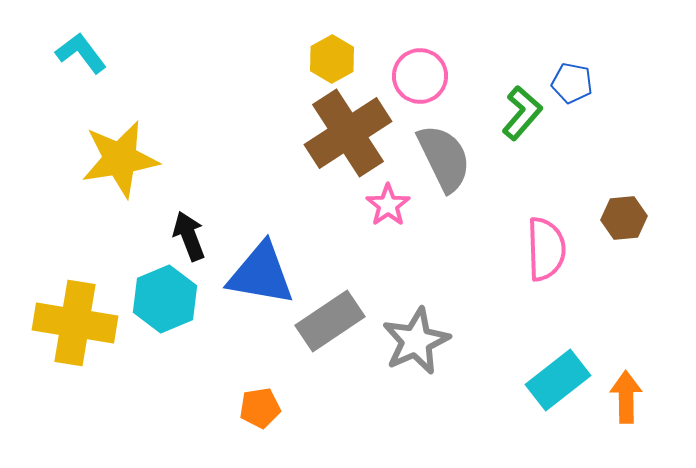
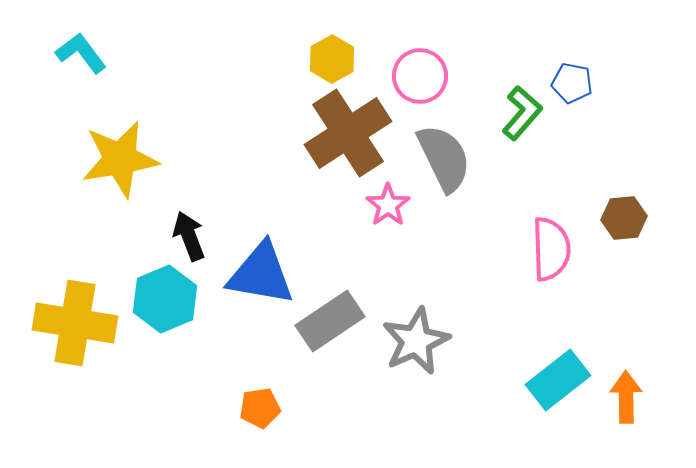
pink semicircle: moved 5 px right
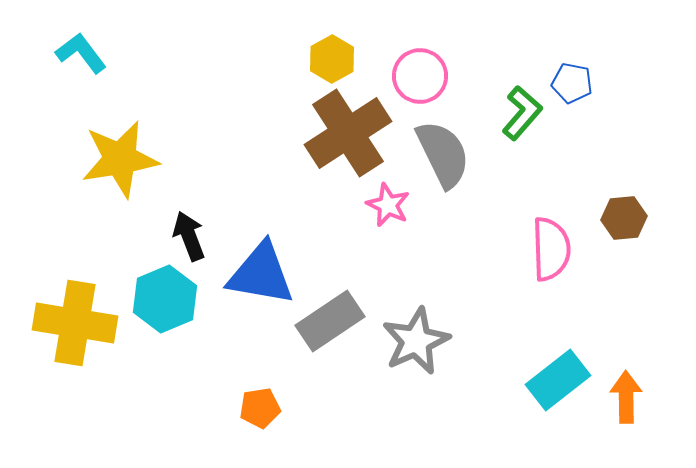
gray semicircle: moved 1 px left, 4 px up
pink star: rotated 12 degrees counterclockwise
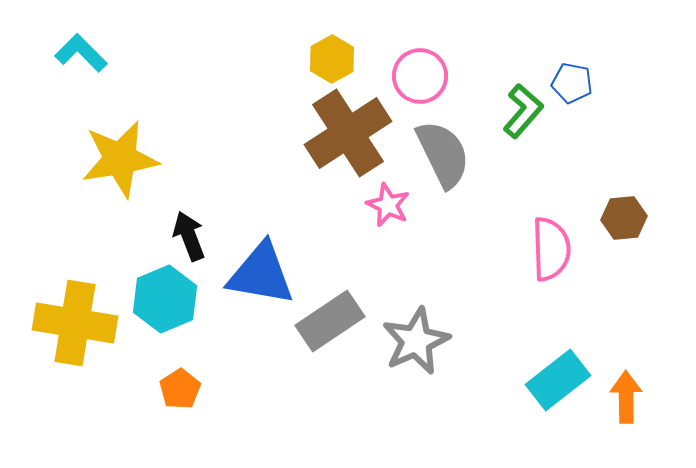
cyan L-shape: rotated 8 degrees counterclockwise
green L-shape: moved 1 px right, 2 px up
orange pentagon: moved 80 px left, 19 px up; rotated 24 degrees counterclockwise
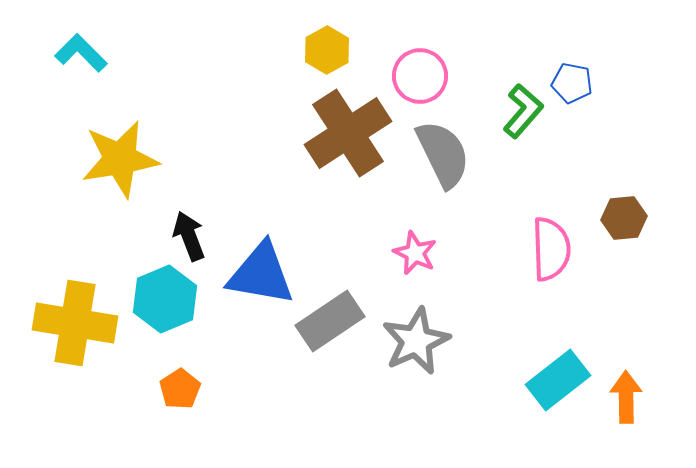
yellow hexagon: moved 5 px left, 9 px up
pink star: moved 27 px right, 48 px down
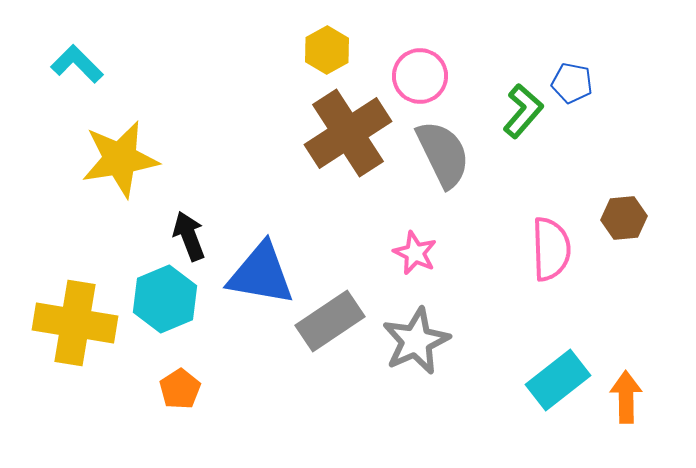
cyan L-shape: moved 4 px left, 11 px down
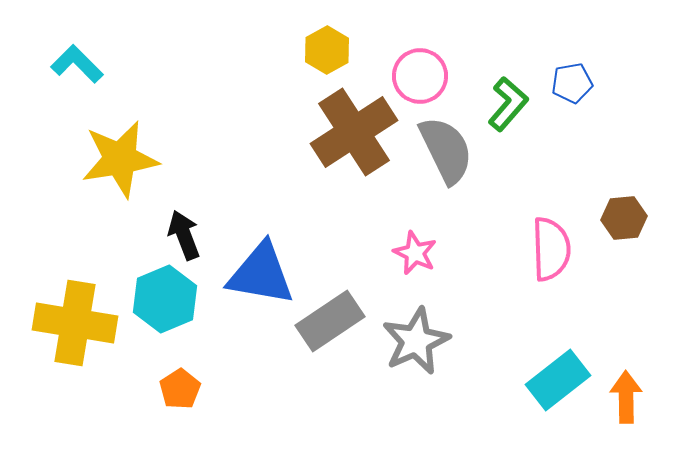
blue pentagon: rotated 21 degrees counterclockwise
green L-shape: moved 15 px left, 7 px up
brown cross: moved 6 px right, 1 px up
gray semicircle: moved 3 px right, 4 px up
black arrow: moved 5 px left, 1 px up
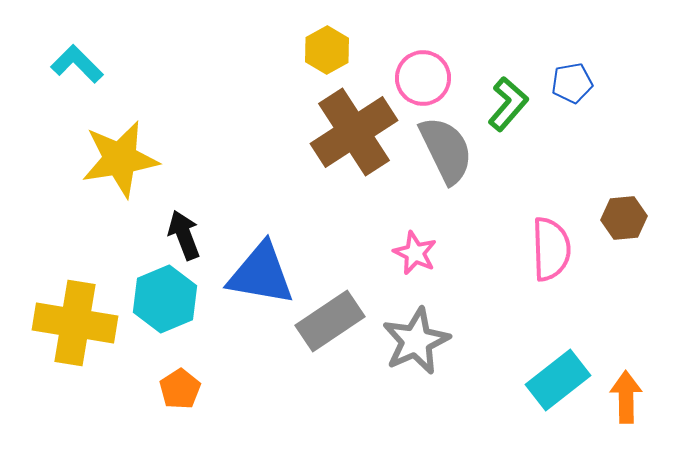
pink circle: moved 3 px right, 2 px down
